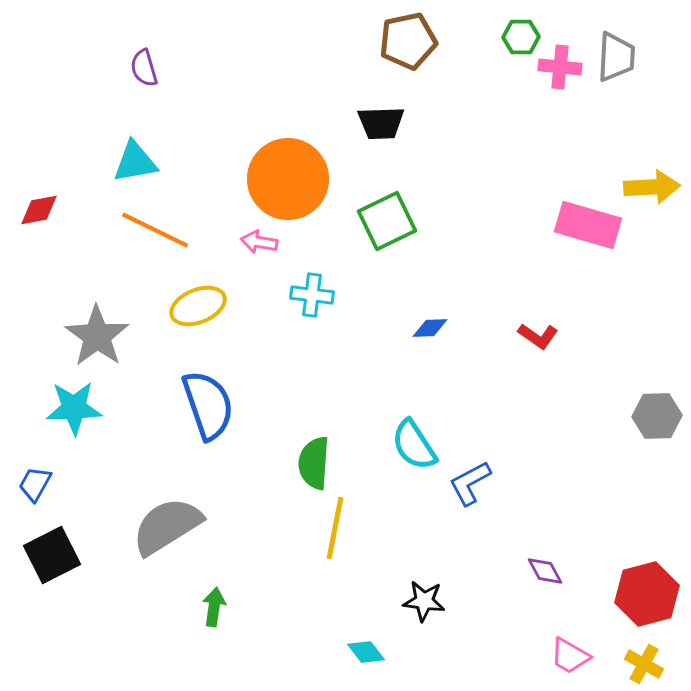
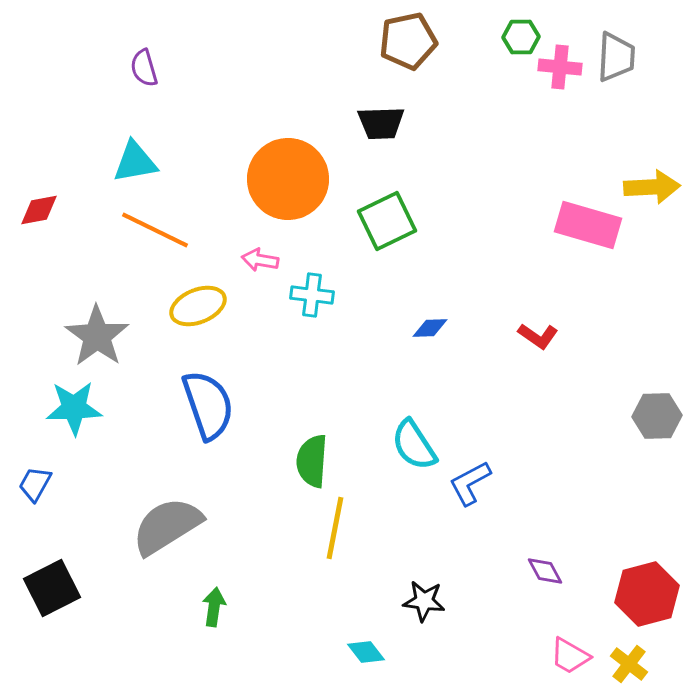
pink arrow: moved 1 px right, 18 px down
green semicircle: moved 2 px left, 2 px up
black square: moved 33 px down
yellow cross: moved 15 px left; rotated 9 degrees clockwise
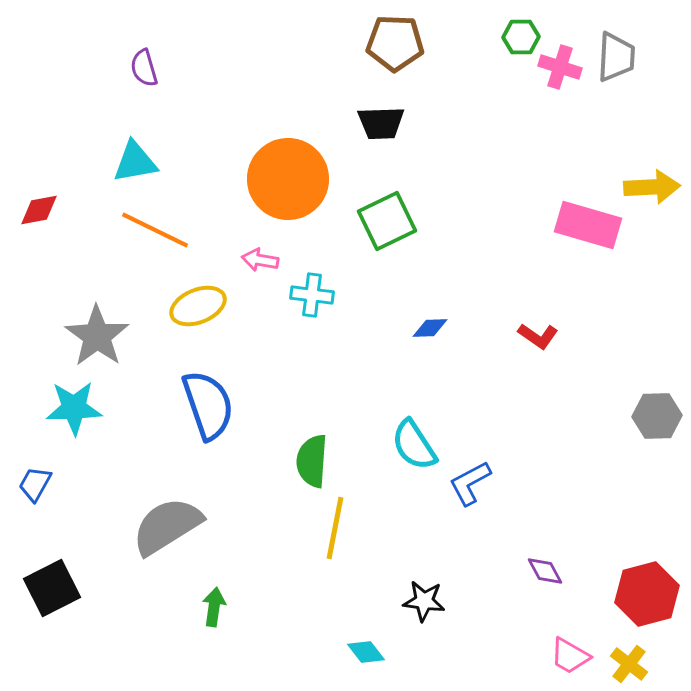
brown pentagon: moved 13 px left, 2 px down; rotated 14 degrees clockwise
pink cross: rotated 12 degrees clockwise
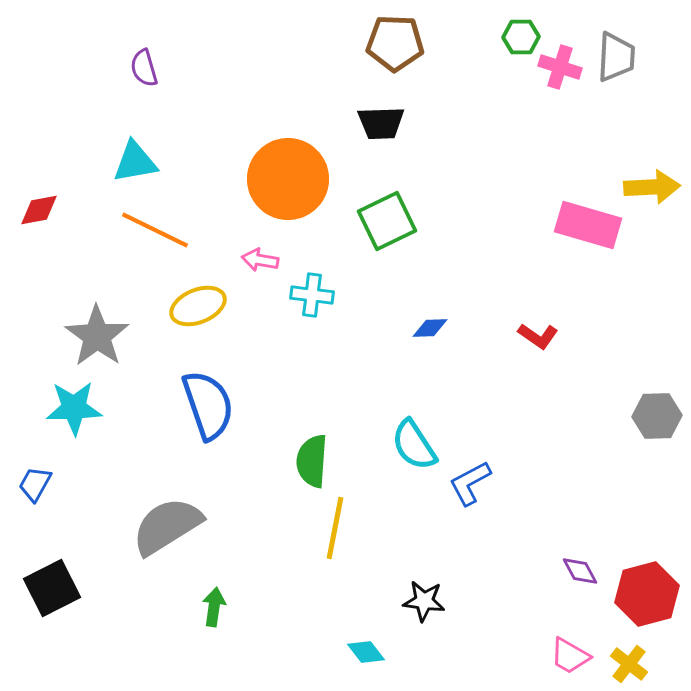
purple diamond: moved 35 px right
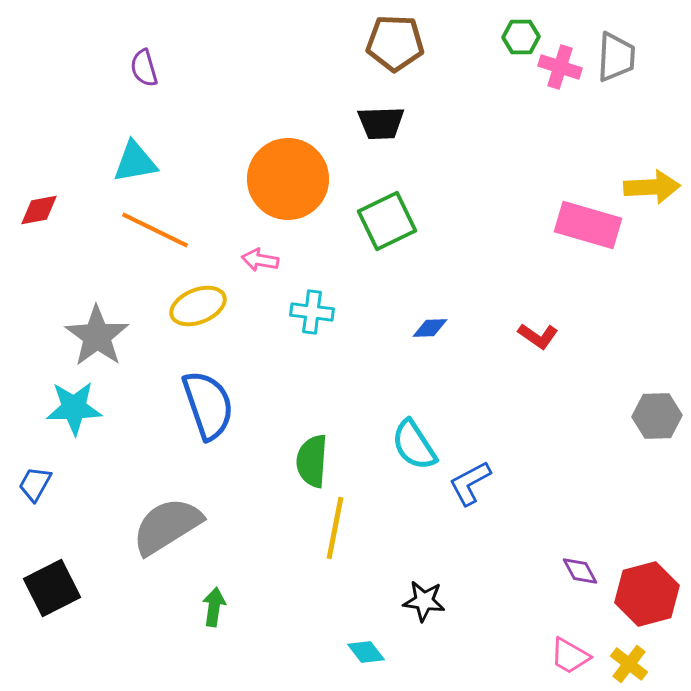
cyan cross: moved 17 px down
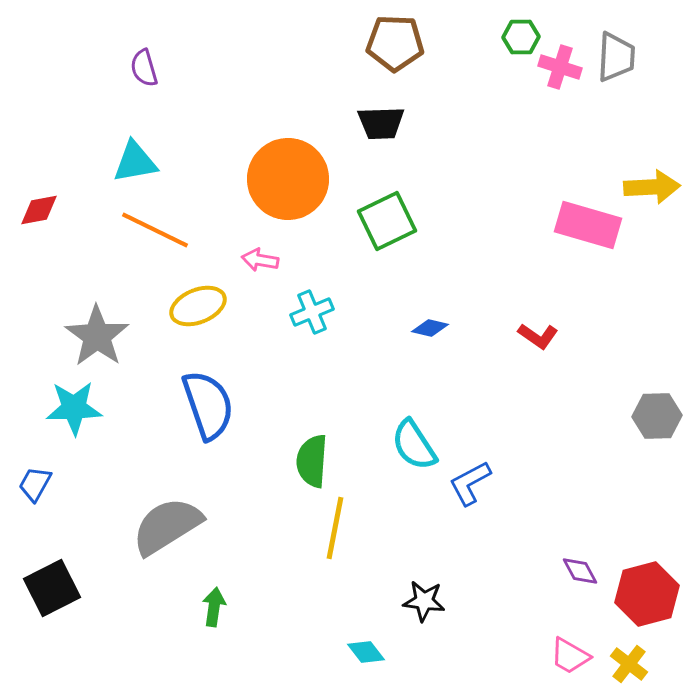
cyan cross: rotated 30 degrees counterclockwise
blue diamond: rotated 15 degrees clockwise
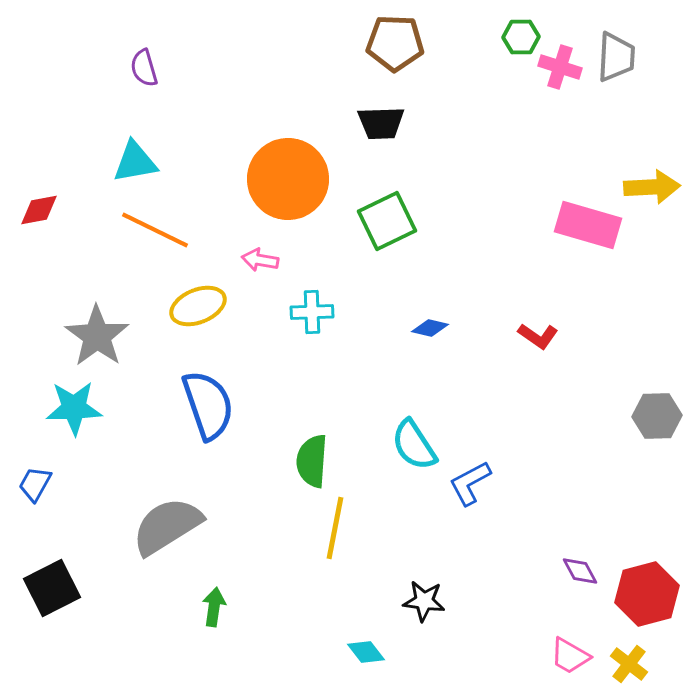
cyan cross: rotated 21 degrees clockwise
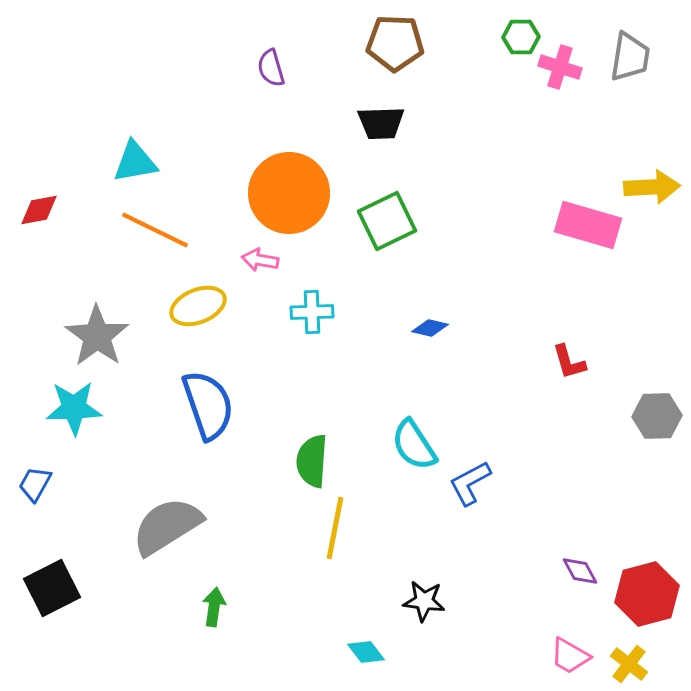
gray trapezoid: moved 14 px right; rotated 6 degrees clockwise
purple semicircle: moved 127 px right
orange circle: moved 1 px right, 14 px down
red L-shape: moved 31 px right, 26 px down; rotated 39 degrees clockwise
